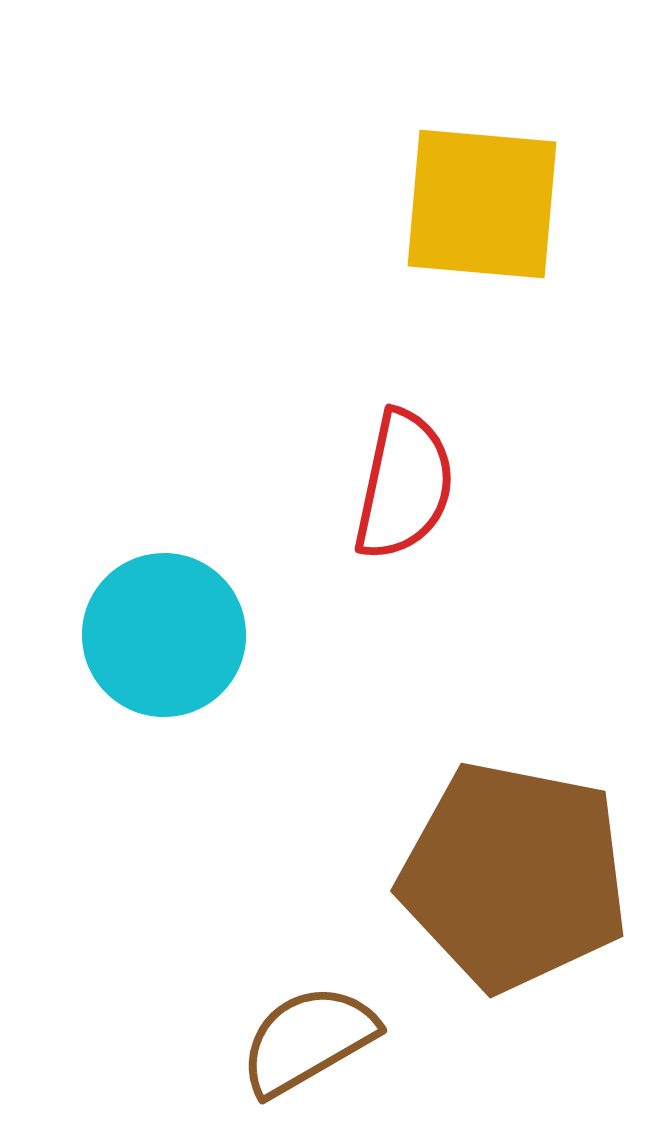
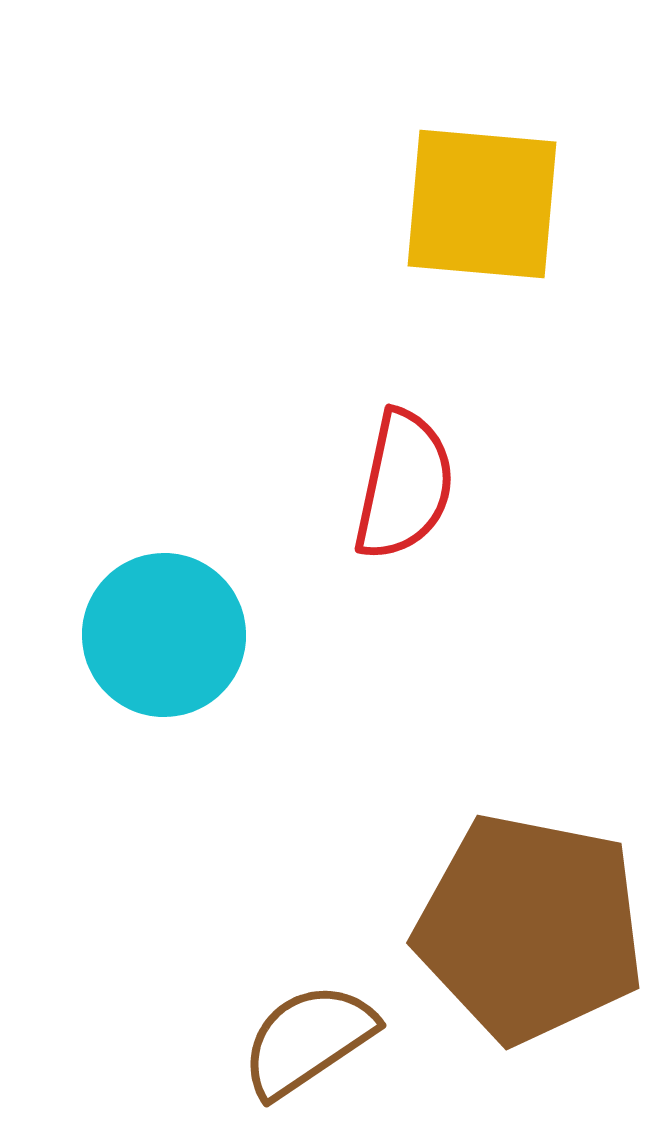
brown pentagon: moved 16 px right, 52 px down
brown semicircle: rotated 4 degrees counterclockwise
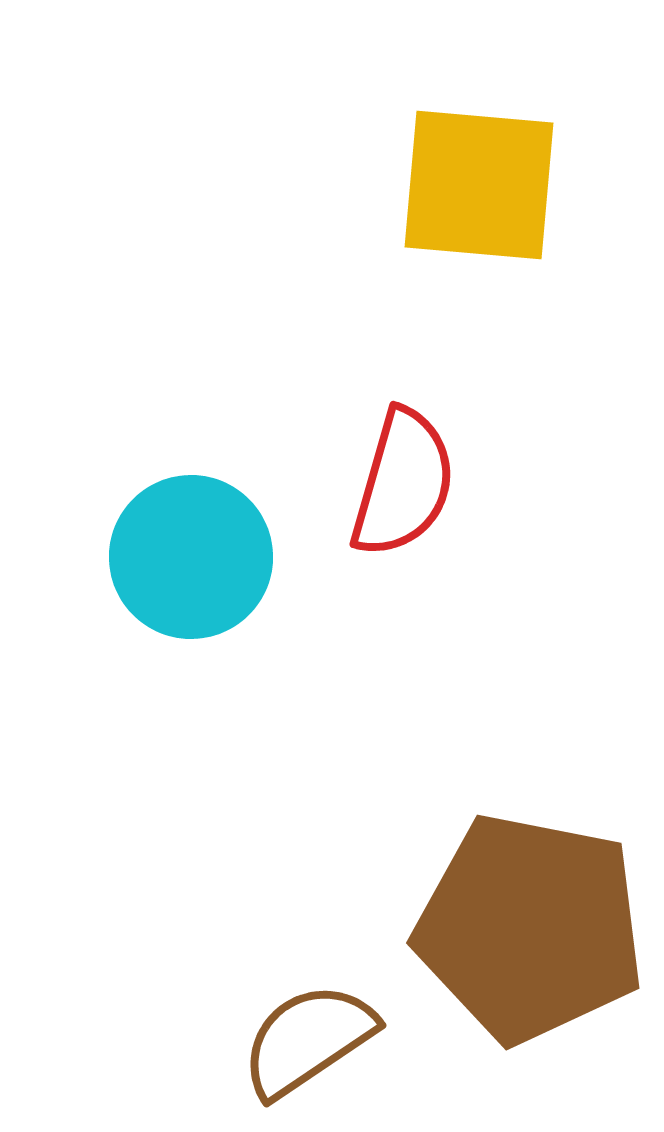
yellow square: moved 3 px left, 19 px up
red semicircle: moved 1 px left, 2 px up; rotated 4 degrees clockwise
cyan circle: moved 27 px right, 78 px up
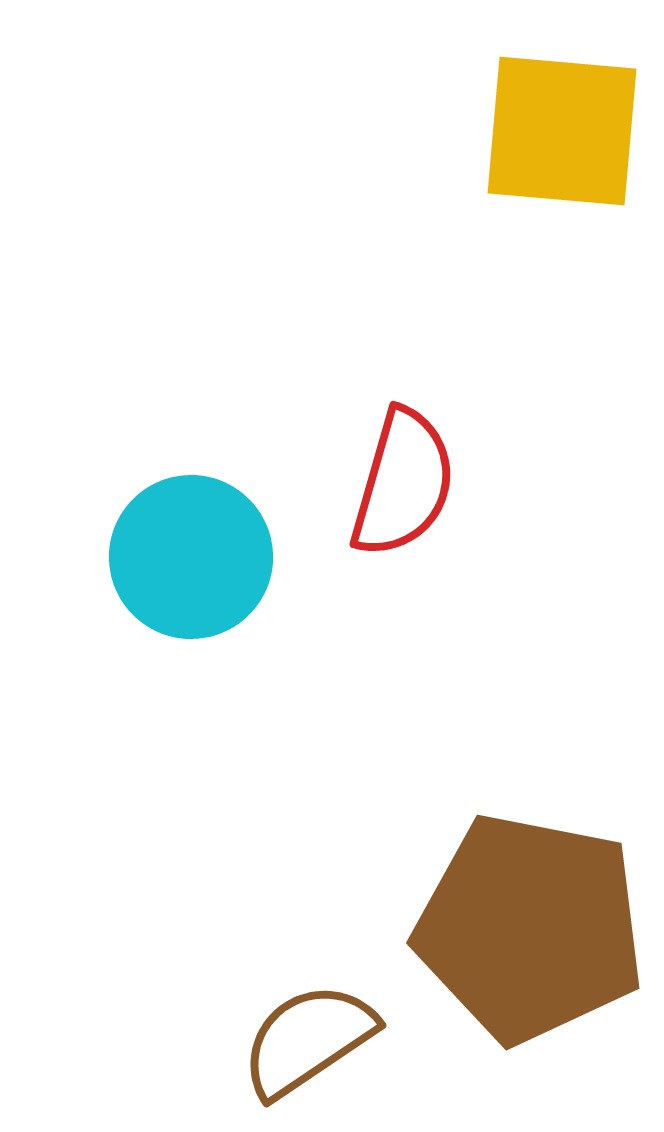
yellow square: moved 83 px right, 54 px up
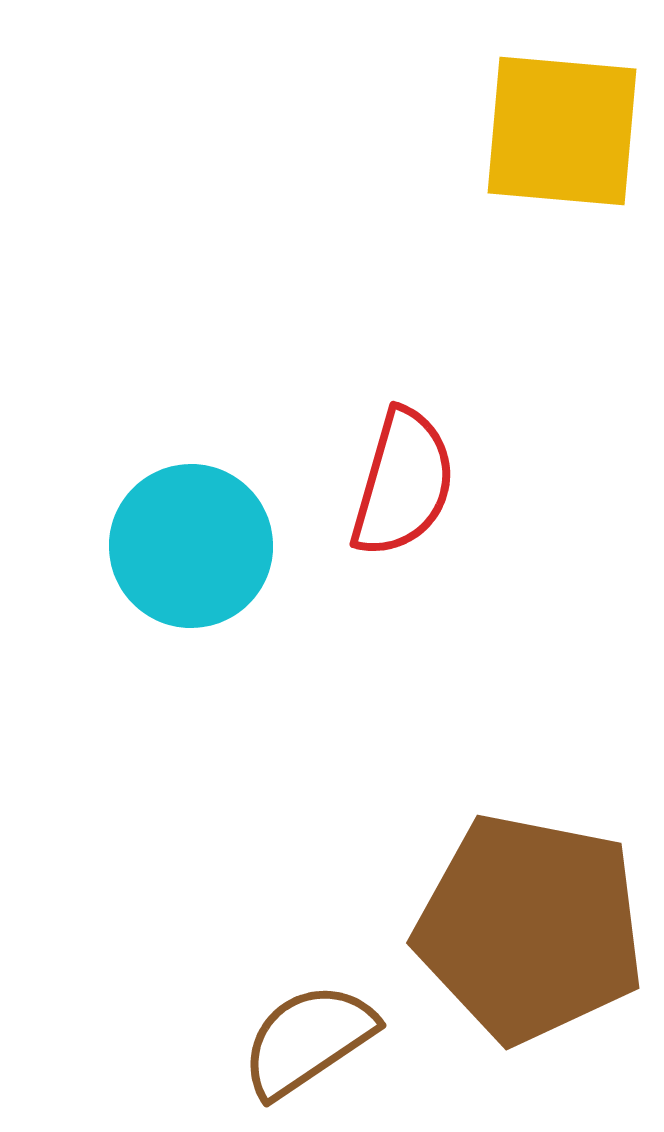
cyan circle: moved 11 px up
